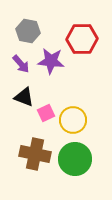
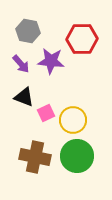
brown cross: moved 3 px down
green circle: moved 2 px right, 3 px up
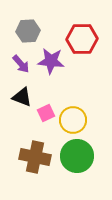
gray hexagon: rotated 15 degrees counterclockwise
black triangle: moved 2 px left
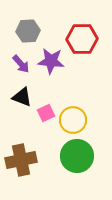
brown cross: moved 14 px left, 3 px down; rotated 24 degrees counterclockwise
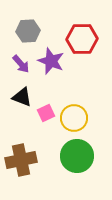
purple star: rotated 16 degrees clockwise
yellow circle: moved 1 px right, 2 px up
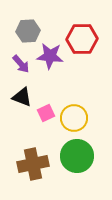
purple star: moved 1 px left, 5 px up; rotated 16 degrees counterclockwise
brown cross: moved 12 px right, 4 px down
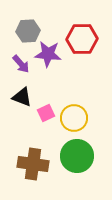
purple star: moved 2 px left, 2 px up
brown cross: rotated 20 degrees clockwise
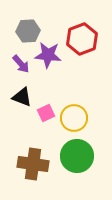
red hexagon: rotated 20 degrees counterclockwise
purple star: moved 1 px down
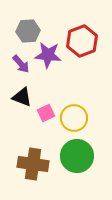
red hexagon: moved 2 px down
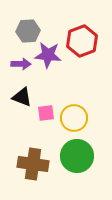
purple arrow: rotated 48 degrees counterclockwise
pink square: rotated 18 degrees clockwise
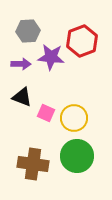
purple star: moved 3 px right, 2 px down
pink square: rotated 30 degrees clockwise
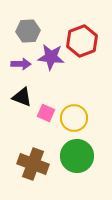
brown cross: rotated 12 degrees clockwise
